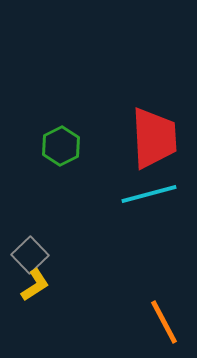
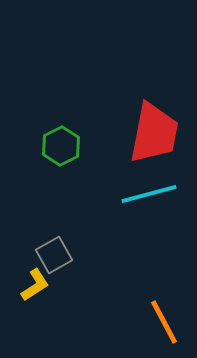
red trapezoid: moved 5 px up; rotated 14 degrees clockwise
gray square: moved 24 px right; rotated 15 degrees clockwise
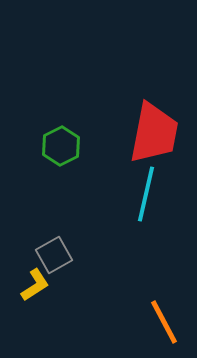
cyan line: moved 3 px left; rotated 62 degrees counterclockwise
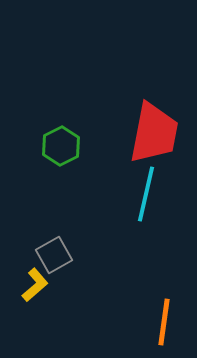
yellow L-shape: rotated 8 degrees counterclockwise
orange line: rotated 36 degrees clockwise
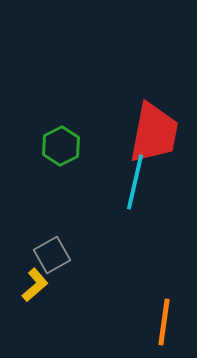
cyan line: moved 11 px left, 12 px up
gray square: moved 2 px left
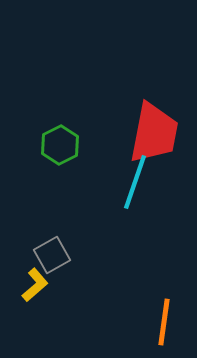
green hexagon: moved 1 px left, 1 px up
cyan line: rotated 6 degrees clockwise
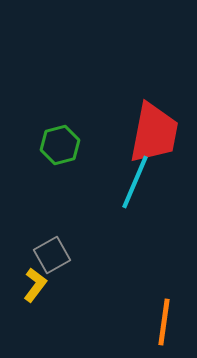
green hexagon: rotated 12 degrees clockwise
cyan line: rotated 4 degrees clockwise
yellow L-shape: rotated 12 degrees counterclockwise
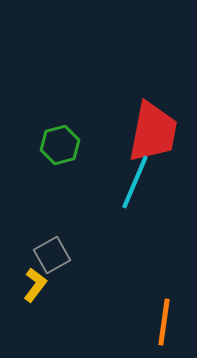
red trapezoid: moved 1 px left, 1 px up
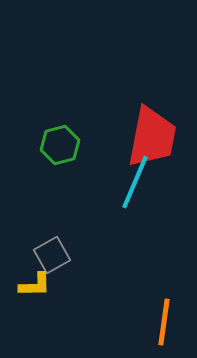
red trapezoid: moved 1 px left, 5 px down
yellow L-shape: rotated 52 degrees clockwise
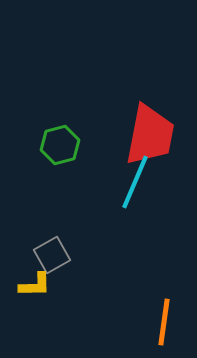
red trapezoid: moved 2 px left, 2 px up
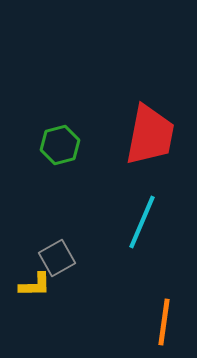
cyan line: moved 7 px right, 40 px down
gray square: moved 5 px right, 3 px down
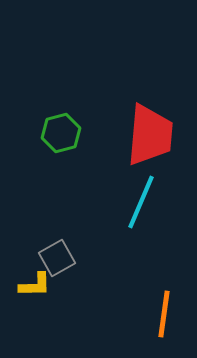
red trapezoid: rotated 6 degrees counterclockwise
green hexagon: moved 1 px right, 12 px up
cyan line: moved 1 px left, 20 px up
orange line: moved 8 px up
